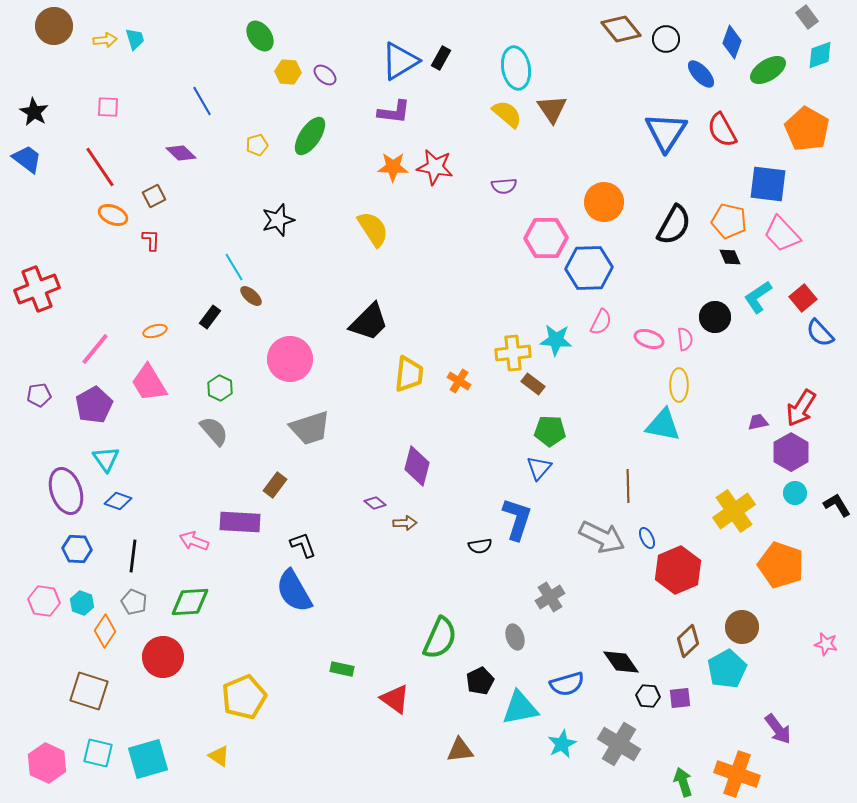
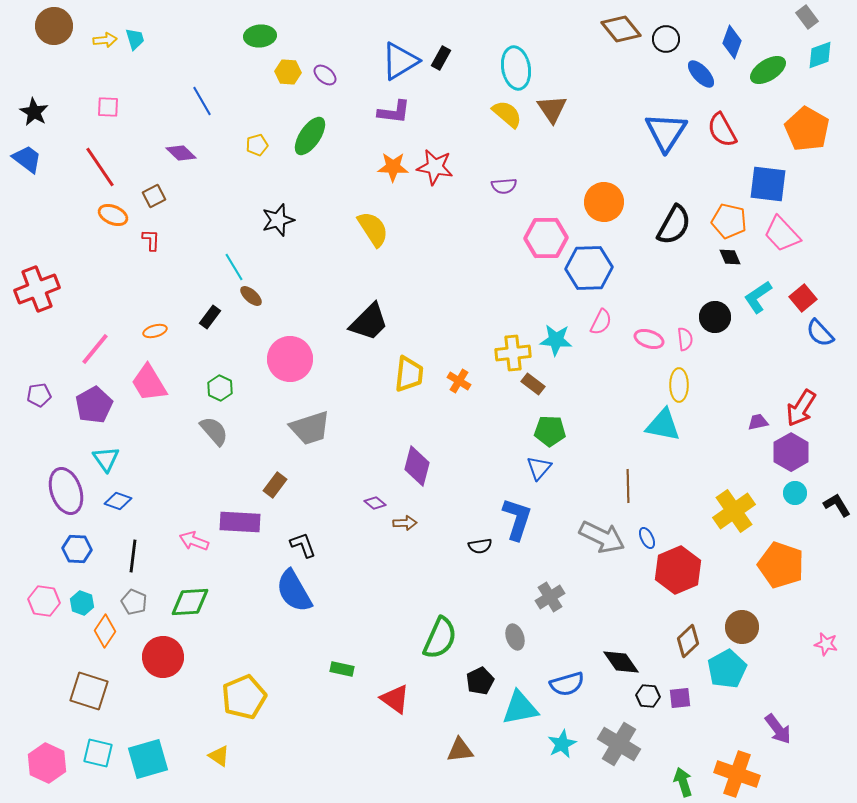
green ellipse at (260, 36): rotated 60 degrees counterclockwise
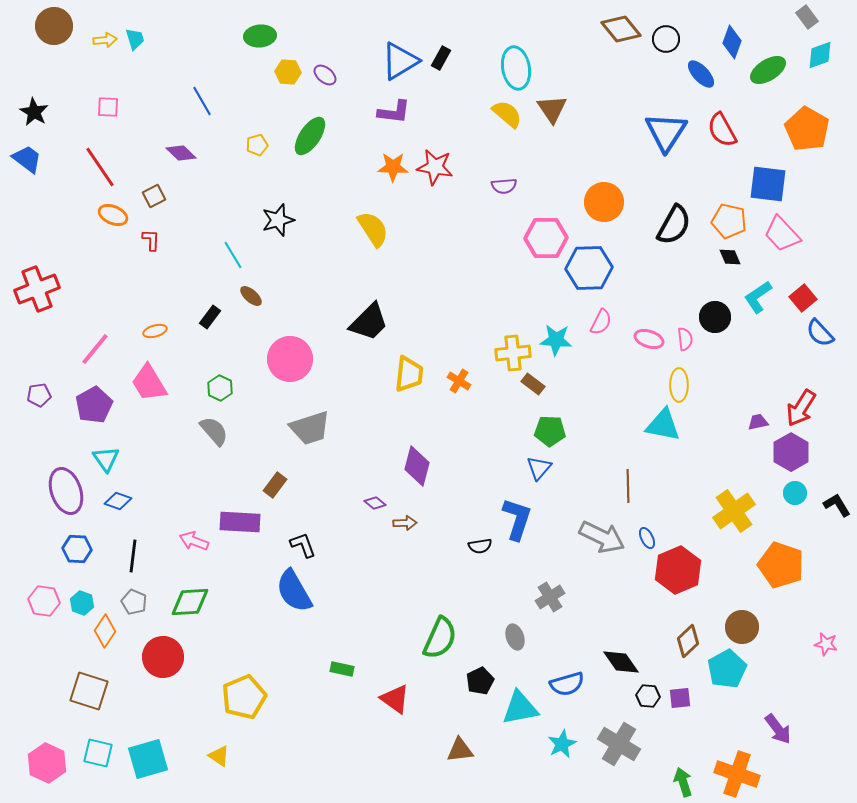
cyan line at (234, 267): moved 1 px left, 12 px up
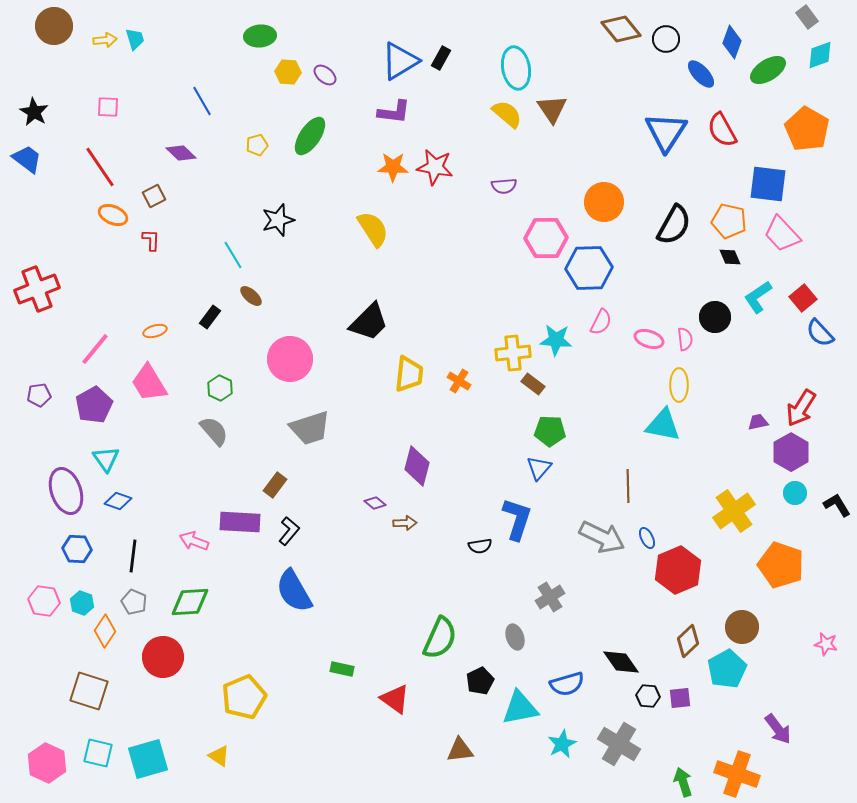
black L-shape at (303, 545): moved 14 px left, 14 px up; rotated 60 degrees clockwise
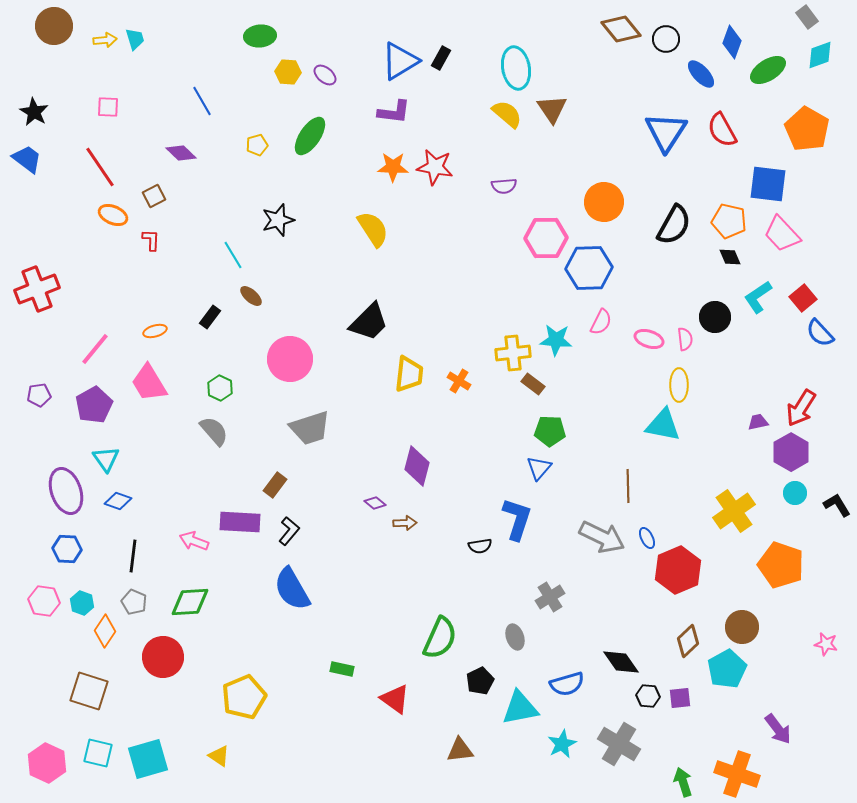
blue hexagon at (77, 549): moved 10 px left
blue semicircle at (294, 591): moved 2 px left, 2 px up
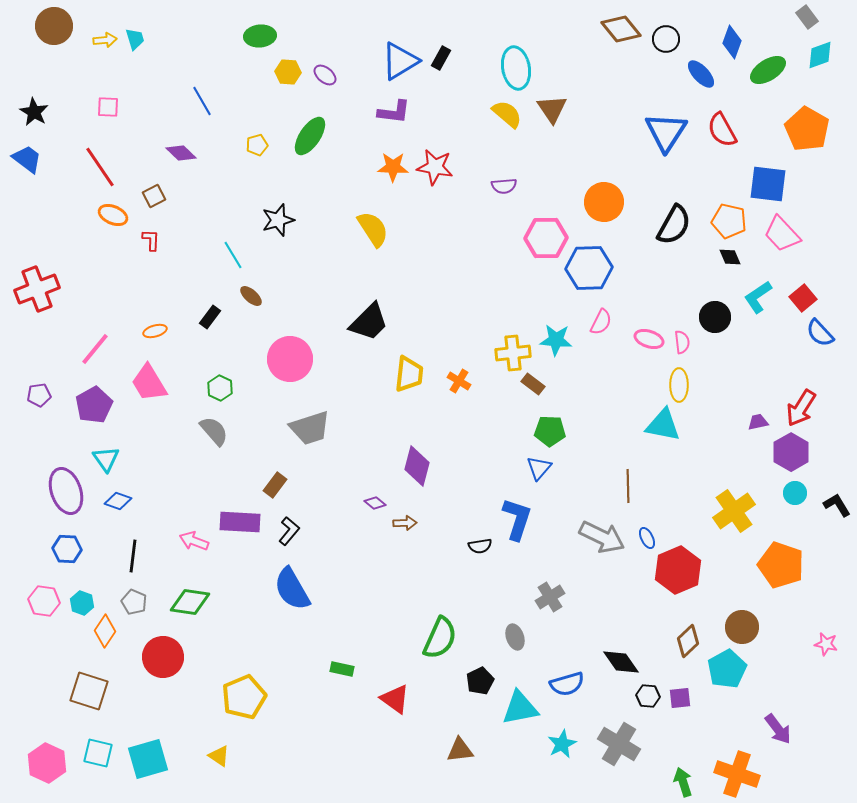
pink semicircle at (685, 339): moved 3 px left, 3 px down
green diamond at (190, 602): rotated 12 degrees clockwise
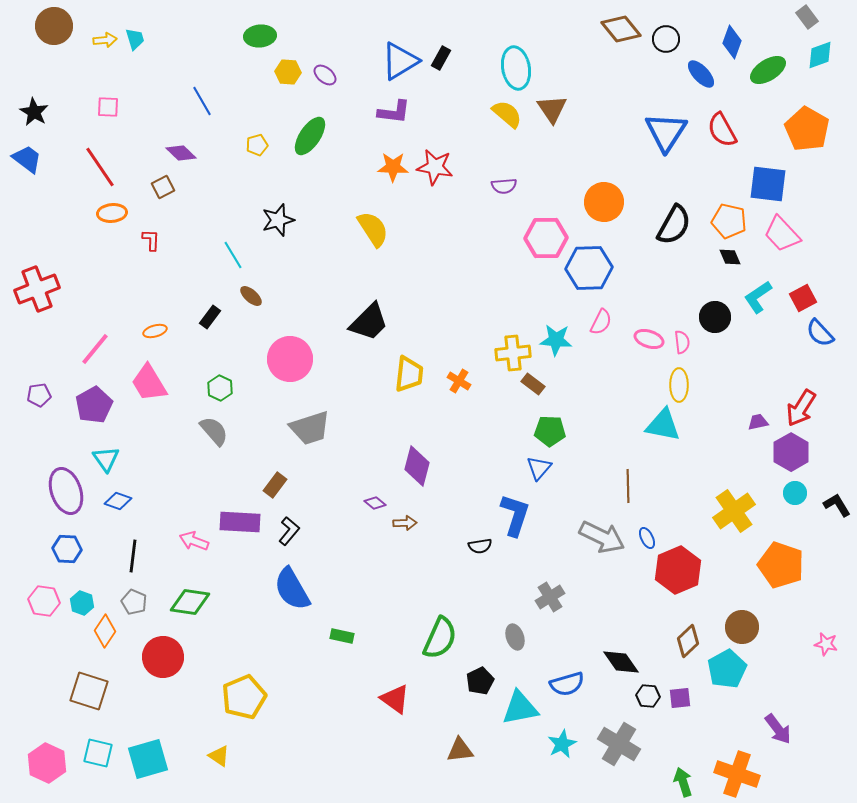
brown square at (154, 196): moved 9 px right, 9 px up
orange ellipse at (113, 215): moved 1 px left, 2 px up; rotated 28 degrees counterclockwise
red square at (803, 298): rotated 12 degrees clockwise
blue L-shape at (517, 519): moved 2 px left, 4 px up
green rectangle at (342, 669): moved 33 px up
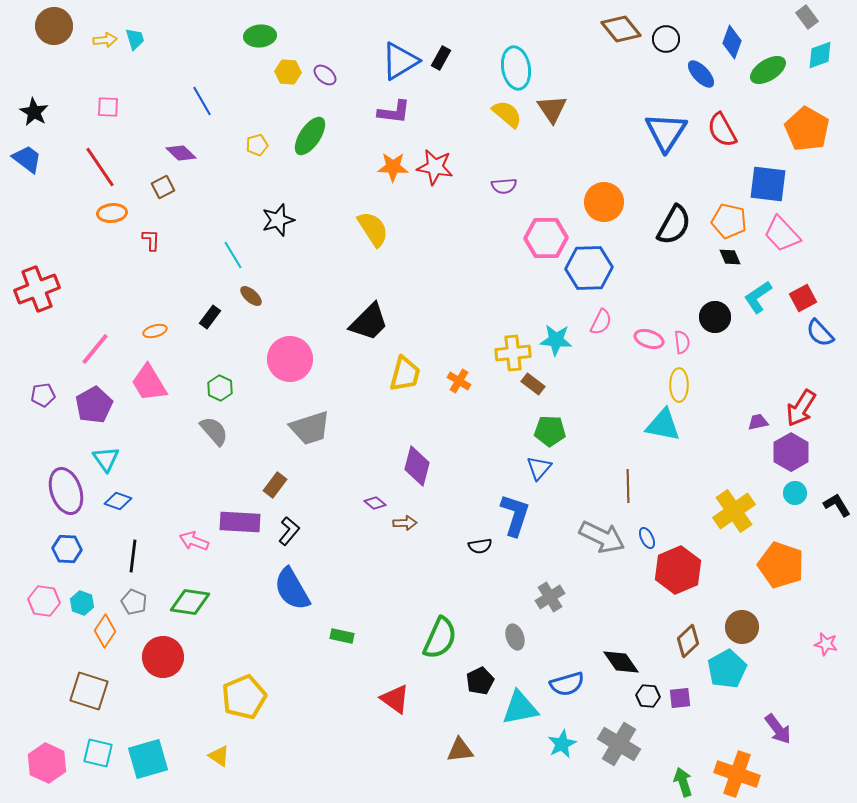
yellow trapezoid at (409, 374): moved 4 px left; rotated 9 degrees clockwise
purple pentagon at (39, 395): moved 4 px right
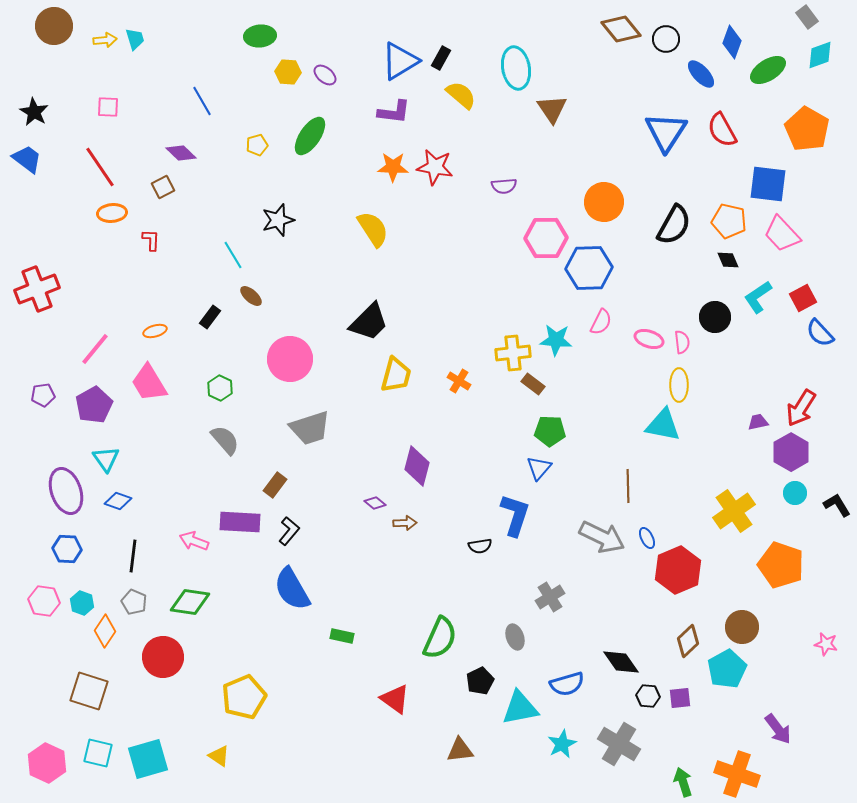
yellow semicircle at (507, 114): moved 46 px left, 19 px up
black diamond at (730, 257): moved 2 px left, 3 px down
yellow trapezoid at (405, 374): moved 9 px left, 1 px down
gray semicircle at (214, 431): moved 11 px right, 9 px down
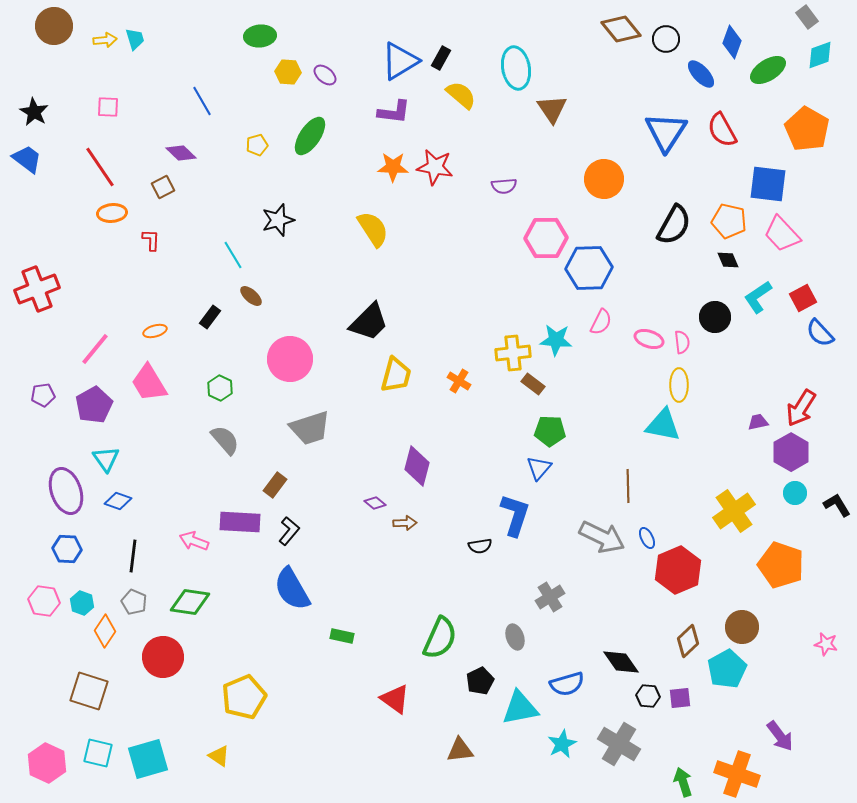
orange circle at (604, 202): moved 23 px up
purple arrow at (778, 729): moved 2 px right, 7 px down
